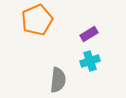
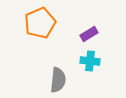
orange pentagon: moved 3 px right, 3 px down
cyan cross: rotated 24 degrees clockwise
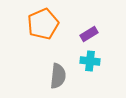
orange pentagon: moved 3 px right, 1 px down
gray semicircle: moved 4 px up
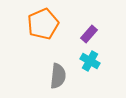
purple rectangle: rotated 18 degrees counterclockwise
cyan cross: rotated 24 degrees clockwise
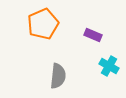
purple rectangle: moved 4 px right, 1 px down; rotated 72 degrees clockwise
cyan cross: moved 19 px right, 5 px down
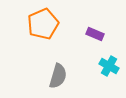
purple rectangle: moved 2 px right, 1 px up
gray semicircle: rotated 10 degrees clockwise
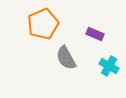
gray semicircle: moved 8 px right, 18 px up; rotated 135 degrees clockwise
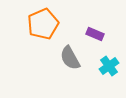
gray semicircle: moved 4 px right
cyan cross: rotated 24 degrees clockwise
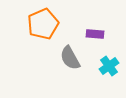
purple rectangle: rotated 18 degrees counterclockwise
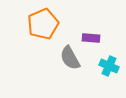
purple rectangle: moved 4 px left, 4 px down
cyan cross: rotated 30 degrees counterclockwise
